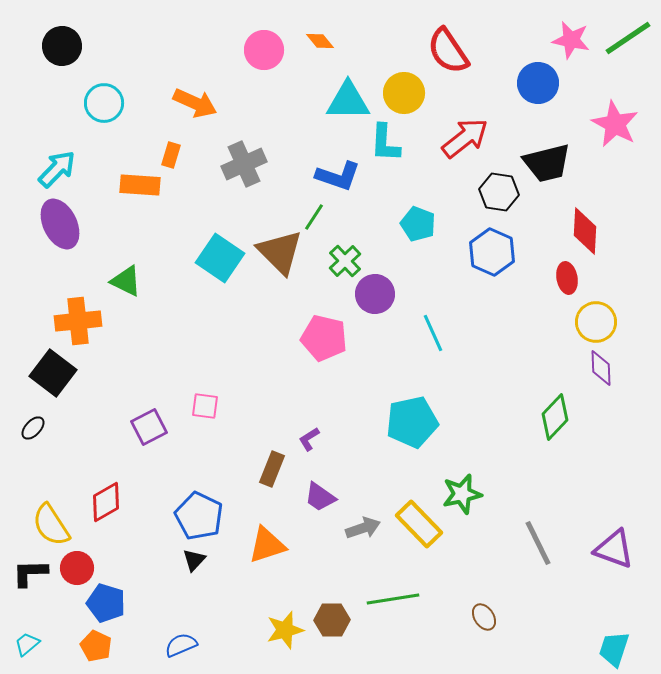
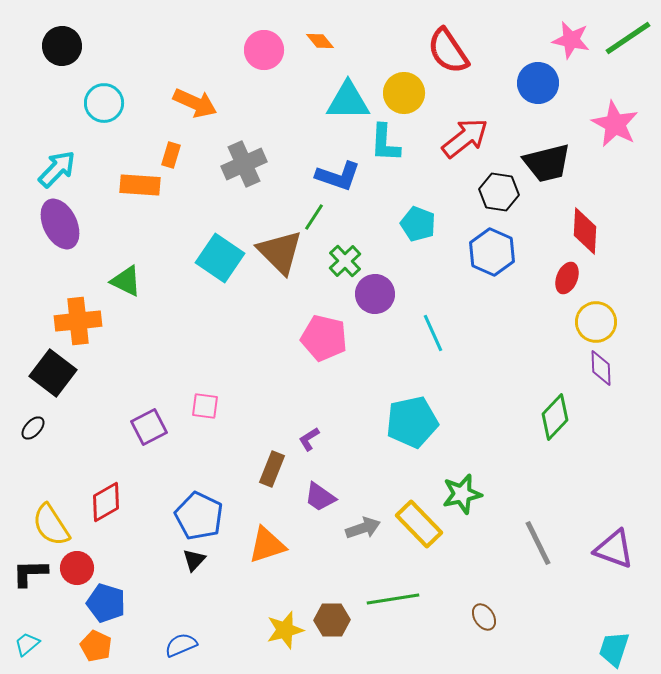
red ellipse at (567, 278): rotated 32 degrees clockwise
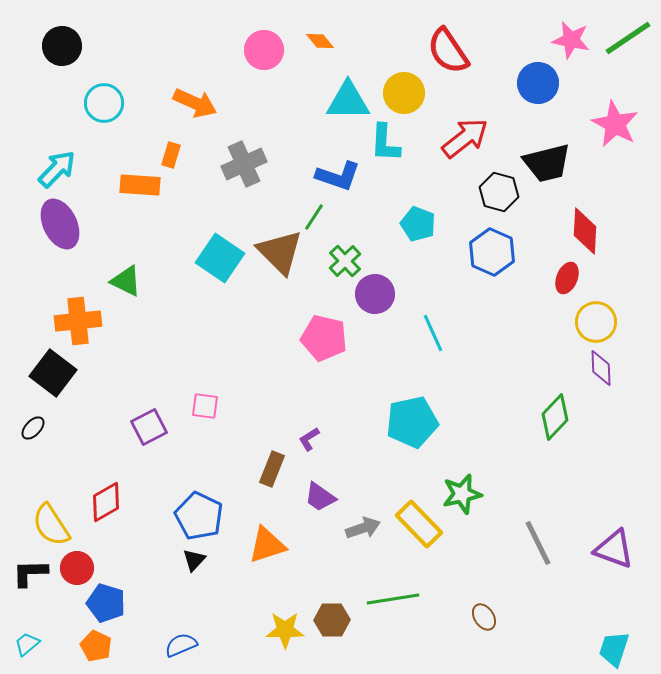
black hexagon at (499, 192): rotated 6 degrees clockwise
yellow star at (285, 630): rotated 15 degrees clockwise
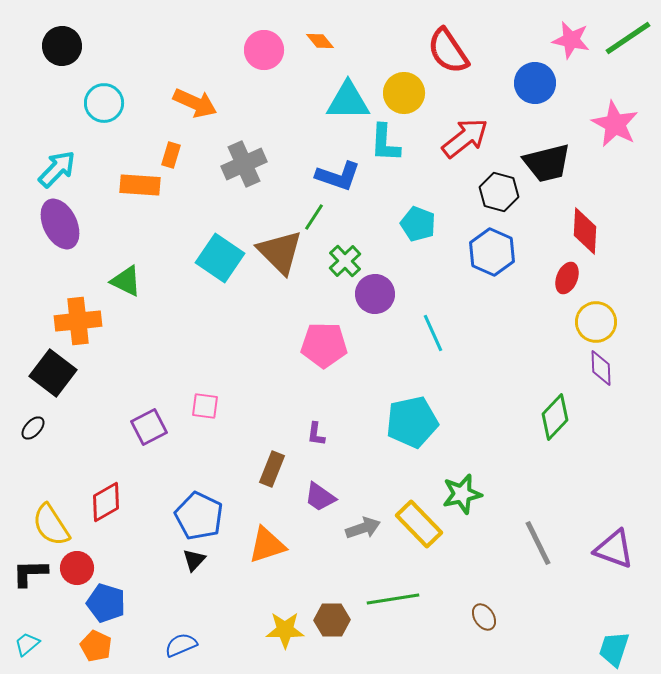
blue circle at (538, 83): moved 3 px left
pink pentagon at (324, 338): moved 7 px down; rotated 12 degrees counterclockwise
purple L-shape at (309, 439): moved 7 px right, 5 px up; rotated 50 degrees counterclockwise
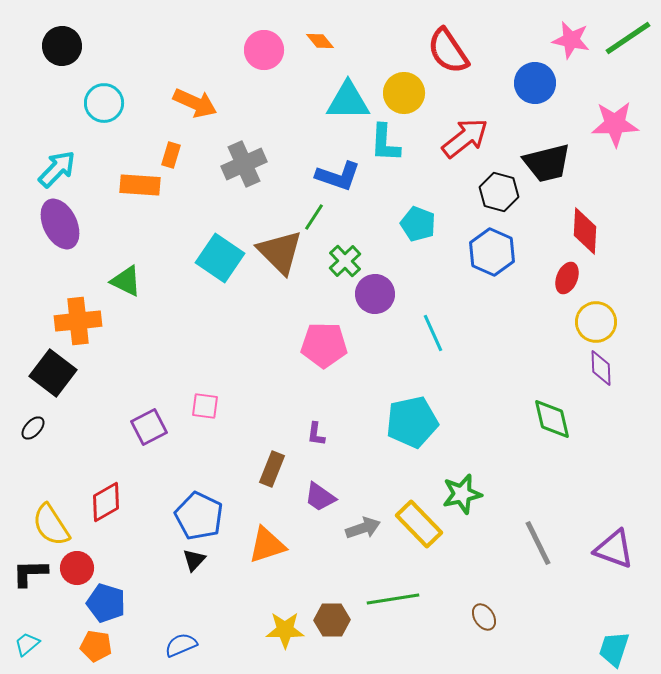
pink star at (615, 124): rotated 30 degrees counterclockwise
green diamond at (555, 417): moved 3 px left, 2 px down; rotated 57 degrees counterclockwise
orange pentagon at (96, 646): rotated 16 degrees counterclockwise
